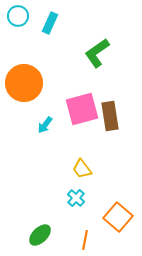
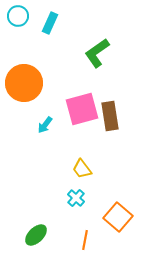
green ellipse: moved 4 px left
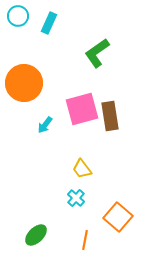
cyan rectangle: moved 1 px left
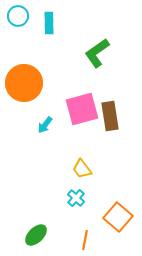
cyan rectangle: rotated 25 degrees counterclockwise
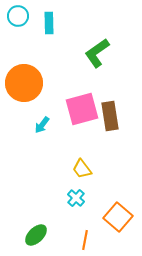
cyan arrow: moved 3 px left
